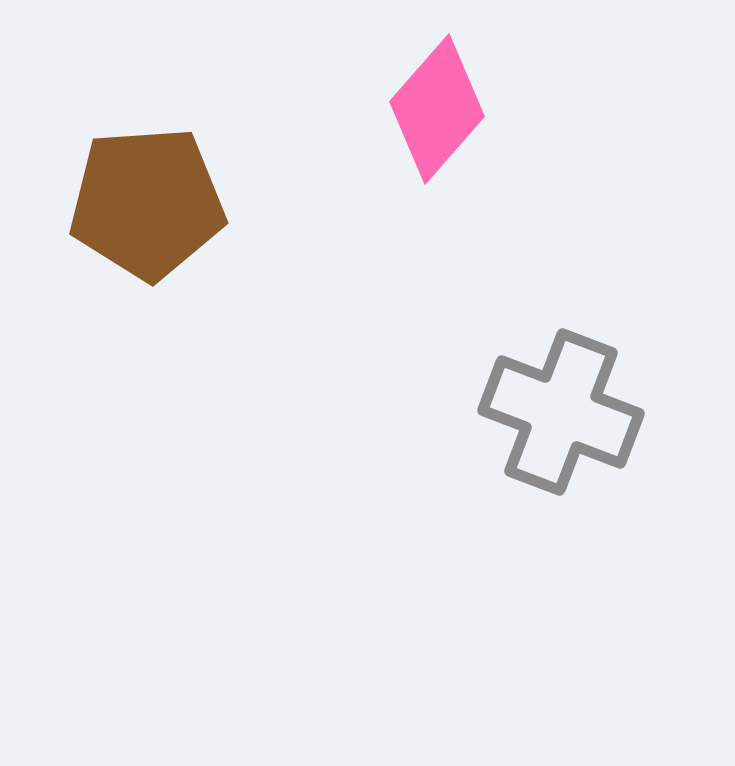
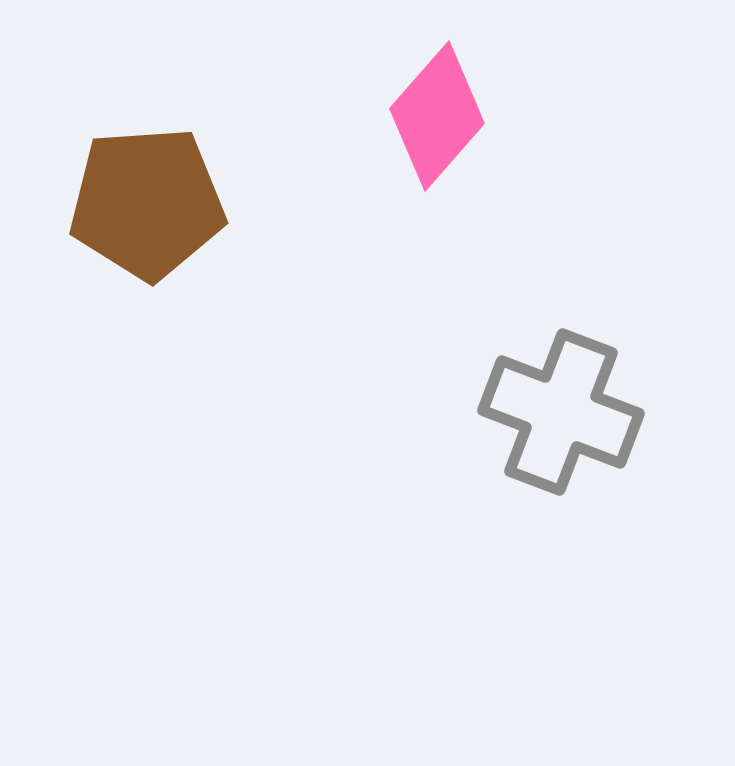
pink diamond: moved 7 px down
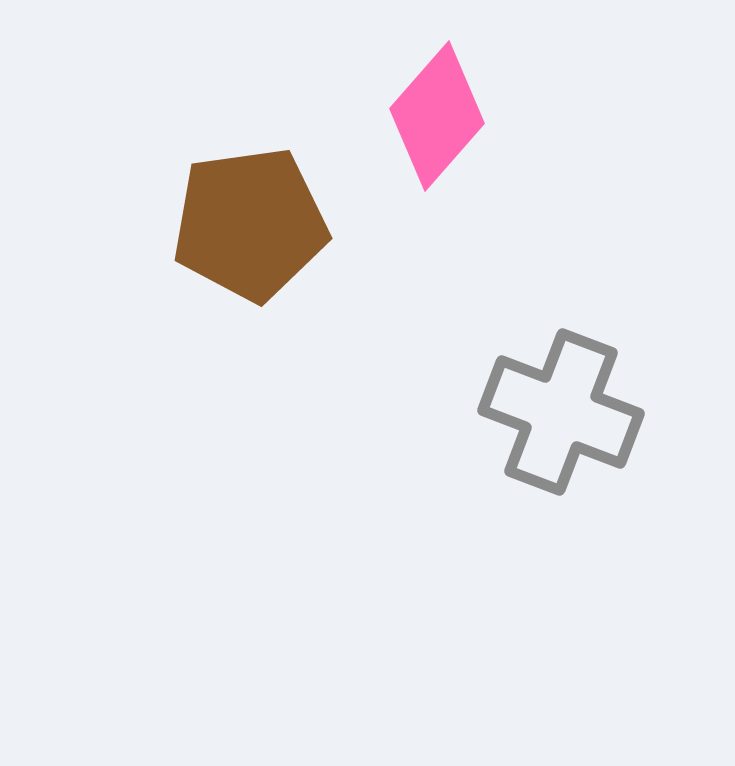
brown pentagon: moved 103 px right, 21 px down; rotated 4 degrees counterclockwise
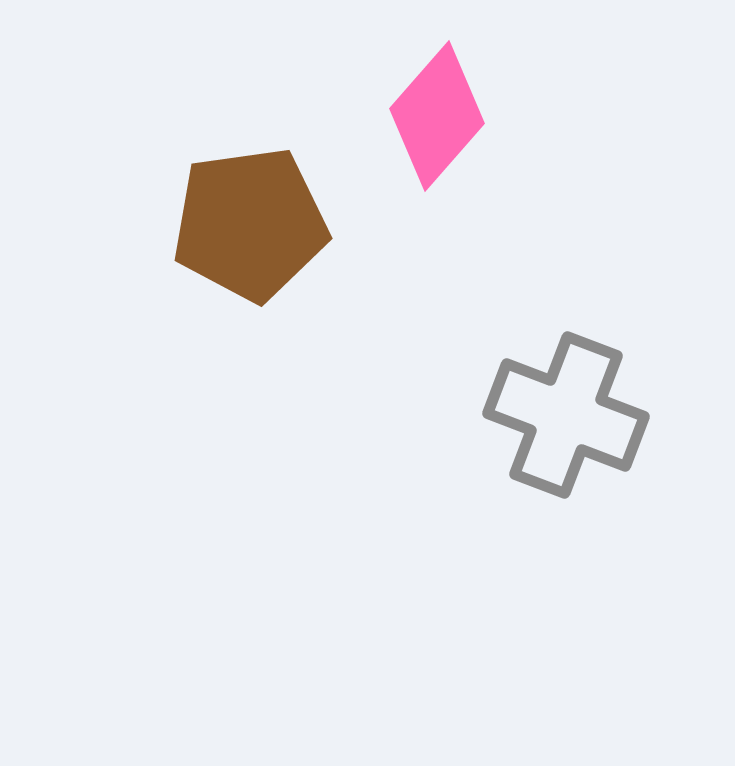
gray cross: moved 5 px right, 3 px down
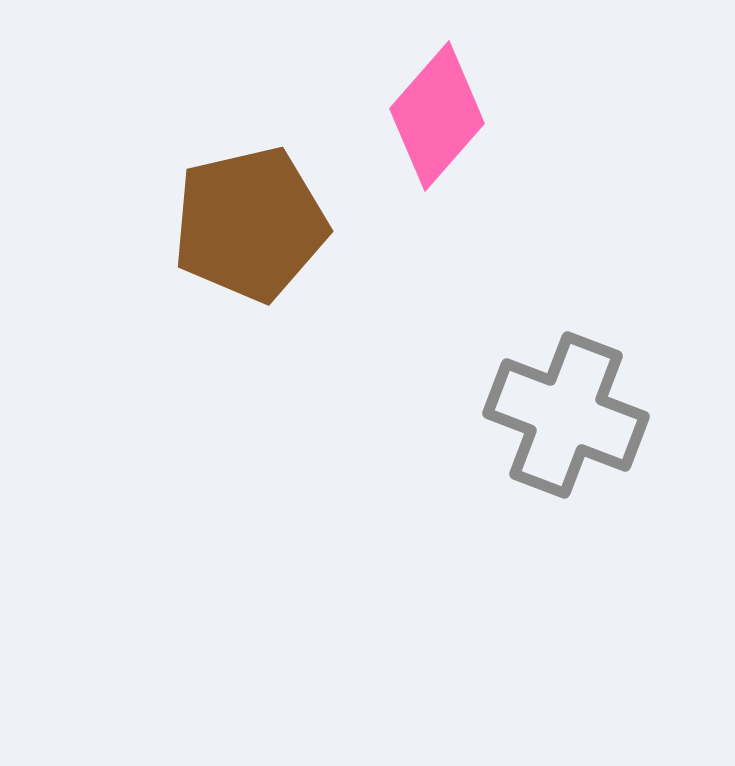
brown pentagon: rotated 5 degrees counterclockwise
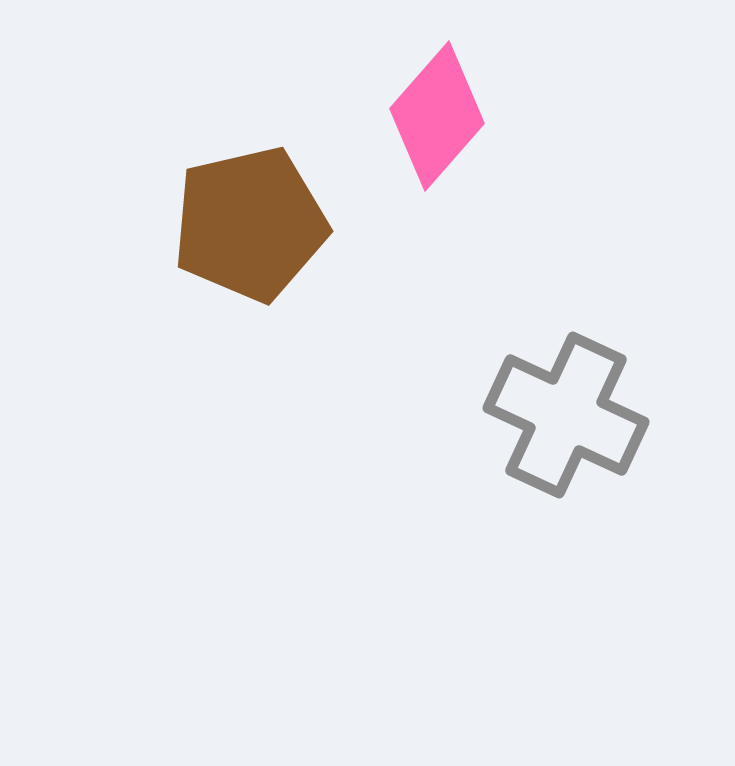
gray cross: rotated 4 degrees clockwise
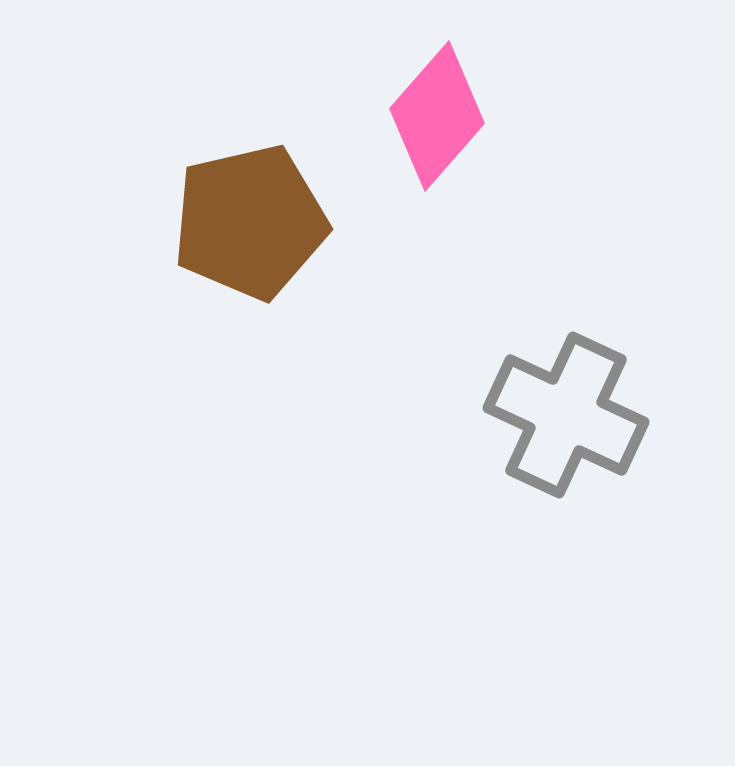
brown pentagon: moved 2 px up
